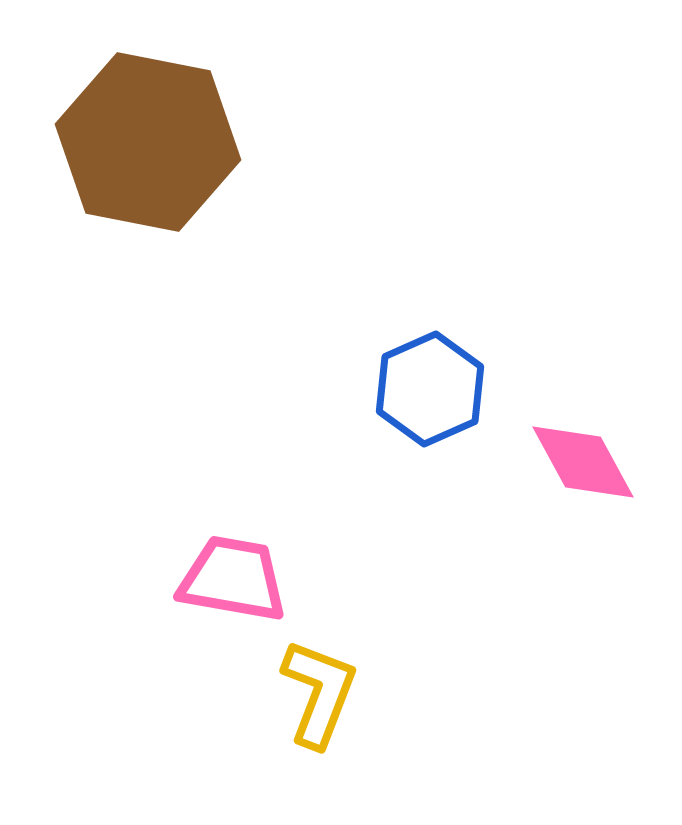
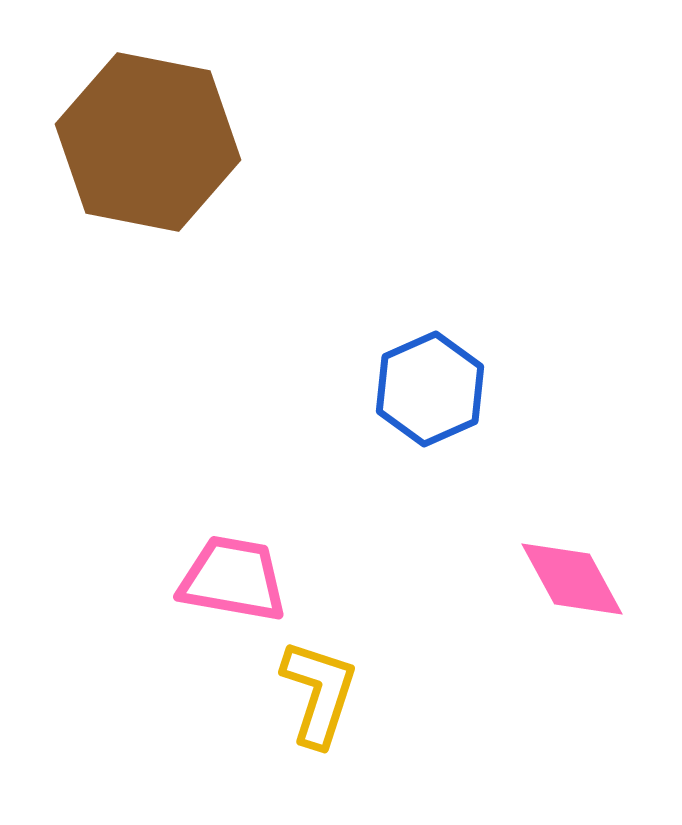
pink diamond: moved 11 px left, 117 px down
yellow L-shape: rotated 3 degrees counterclockwise
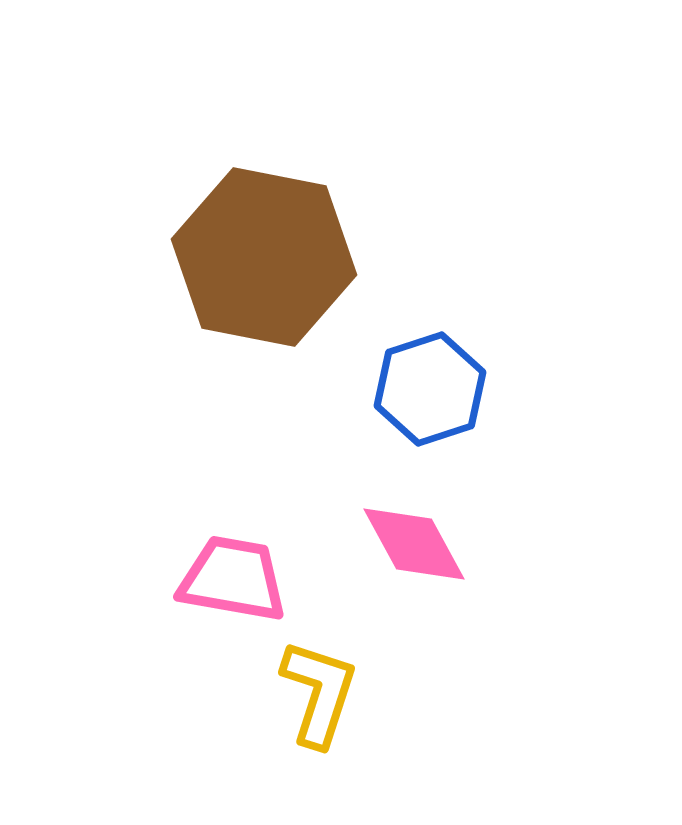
brown hexagon: moved 116 px right, 115 px down
blue hexagon: rotated 6 degrees clockwise
pink diamond: moved 158 px left, 35 px up
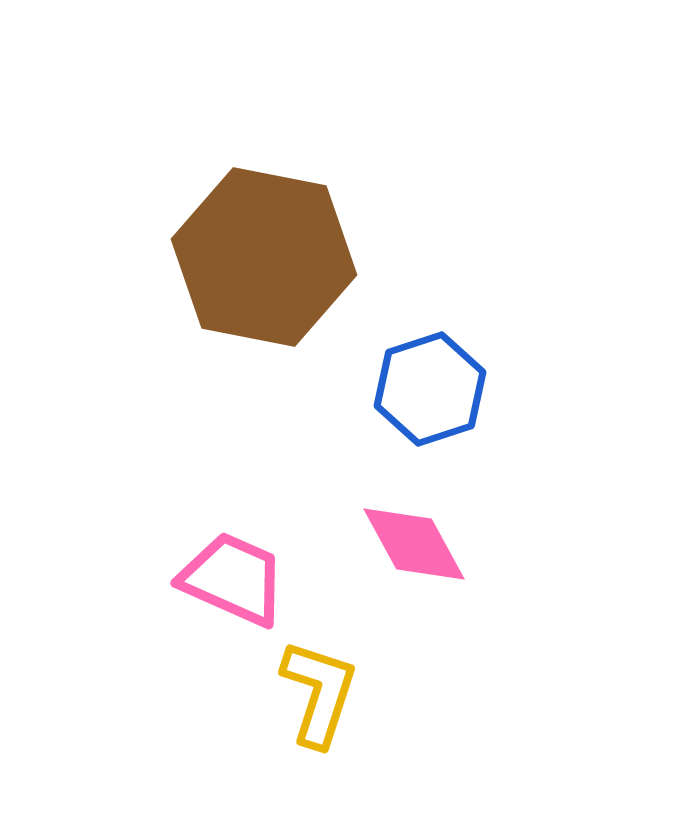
pink trapezoid: rotated 14 degrees clockwise
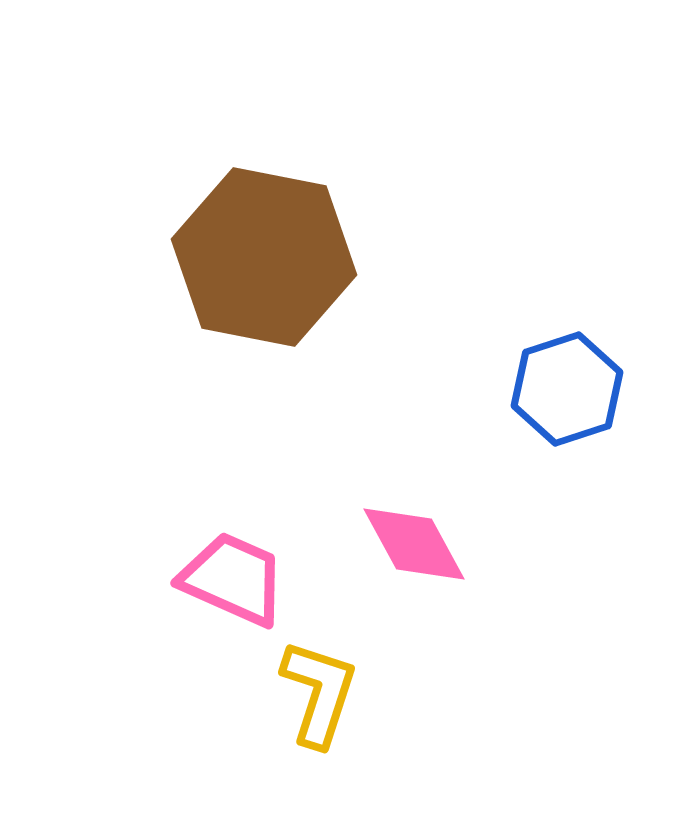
blue hexagon: moved 137 px right
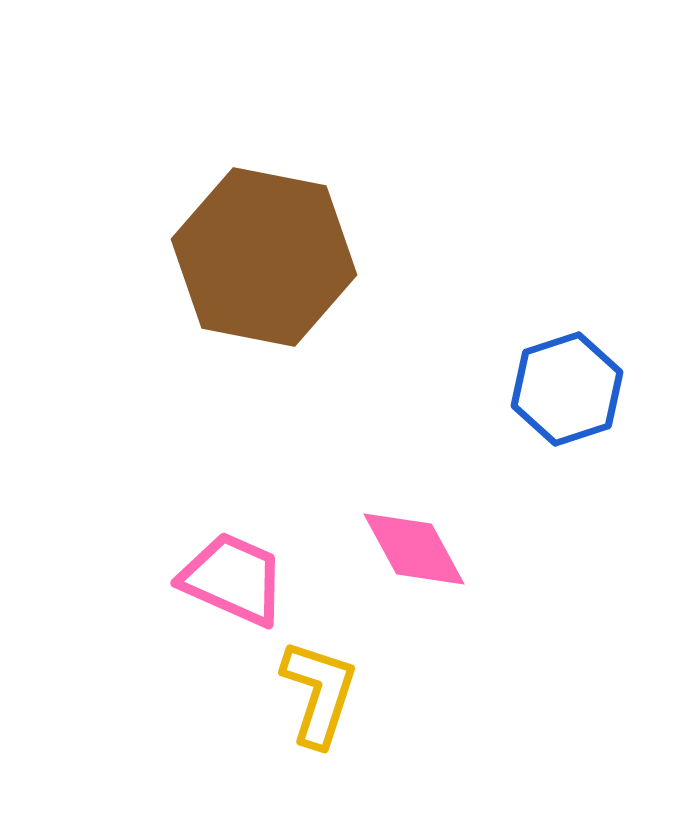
pink diamond: moved 5 px down
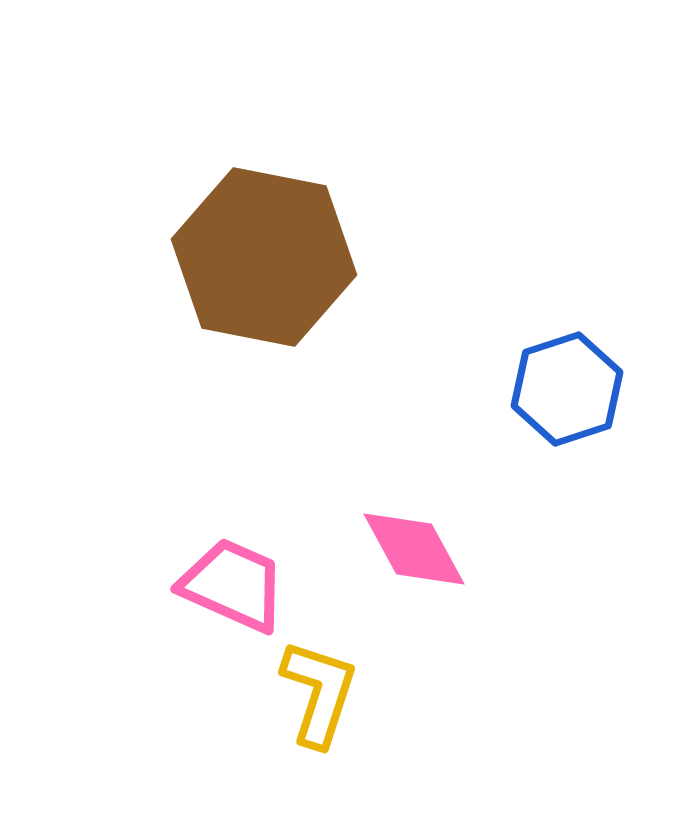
pink trapezoid: moved 6 px down
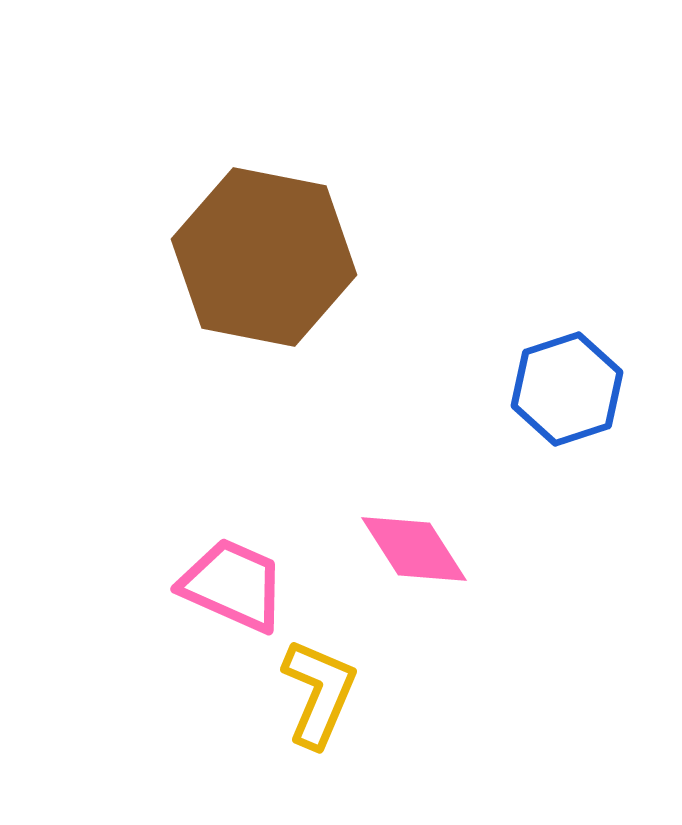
pink diamond: rotated 4 degrees counterclockwise
yellow L-shape: rotated 5 degrees clockwise
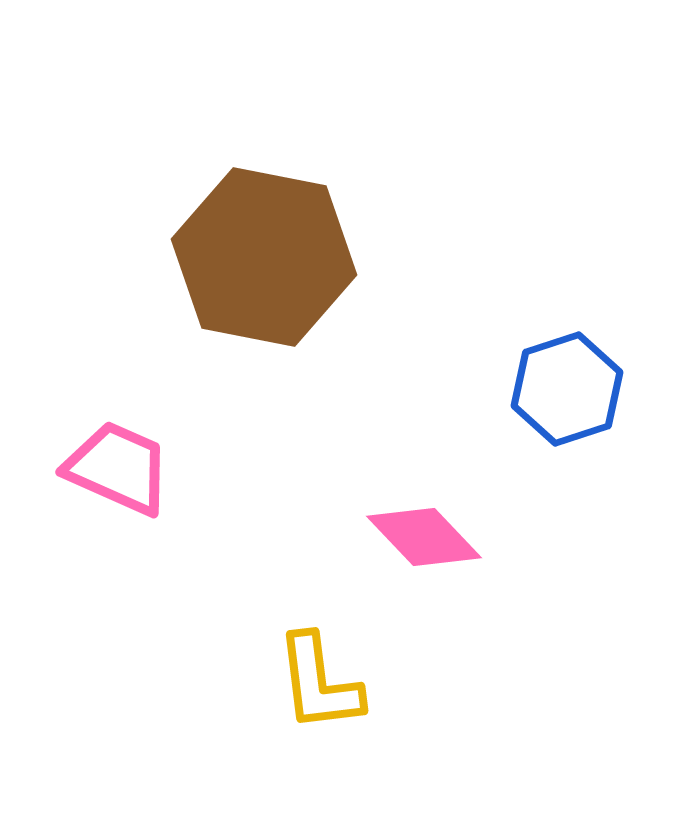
pink diamond: moved 10 px right, 12 px up; rotated 11 degrees counterclockwise
pink trapezoid: moved 115 px left, 117 px up
yellow L-shape: moved 10 px up; rotated 150 degrees clockwise
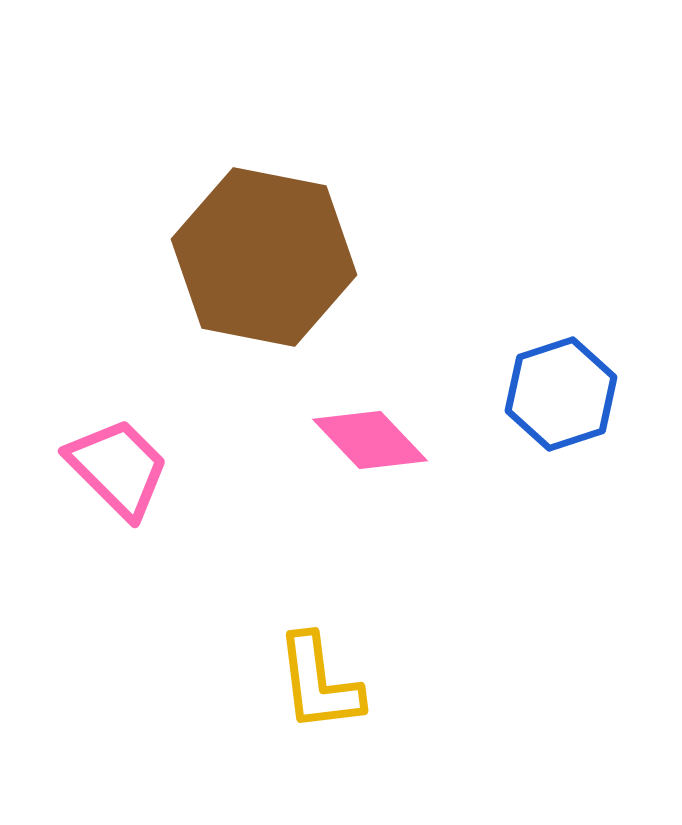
blue hexagon: moved 6 px left, 5 px down
pink trapezoid: rotated 21 degrees clockwise
pink diamond: moved 54 px left, 97 px up
